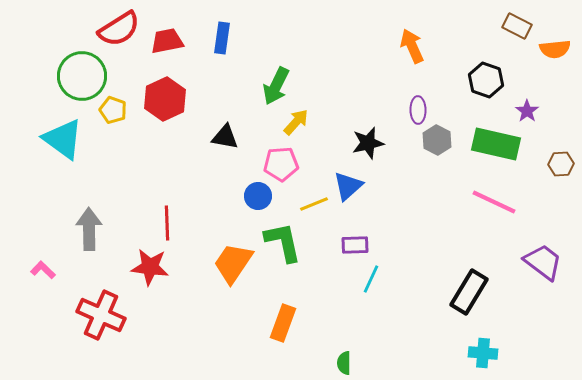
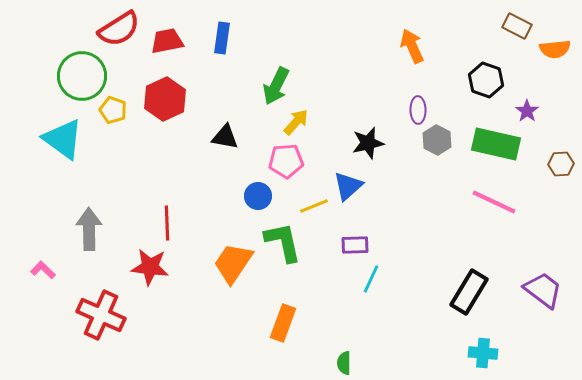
pink pentagon: moved 5 px right, 3 px up
yellow line: moved 2 px down
purple trapezoid: moved 28 px down
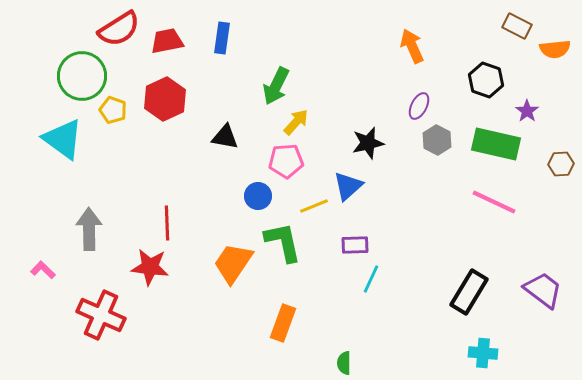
purple ellipse: moved 1 px right, 4 px up; rotated 28 degrees clockwise
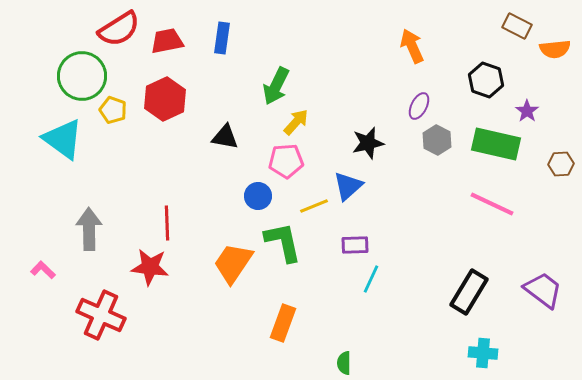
pink line: moved 2 px left, 2 px down
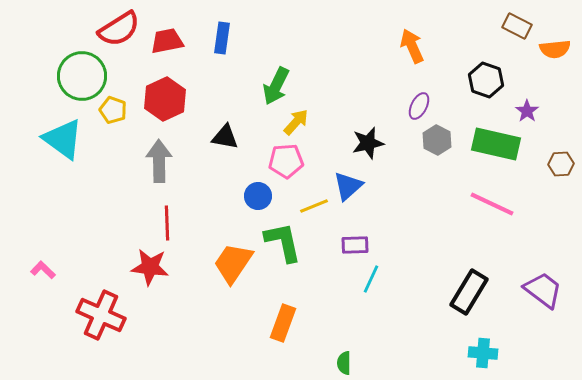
gray arrow: moved 70 px right, 68 px up
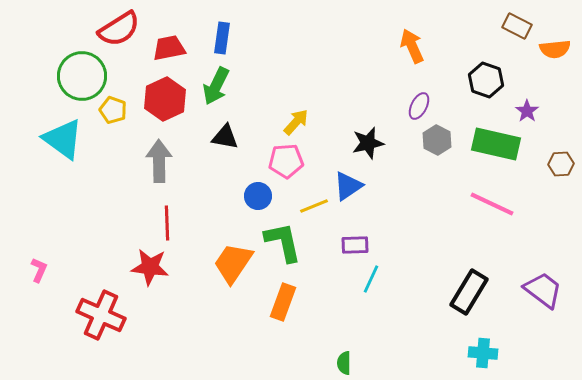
red trapezoid: moved 2 px right, 7 px down
green arrow: moved 60 px left
blue triangle: rotated 8 degrees clockwise
pink L-shape: moved 4 px left; rotated 70 degrees clockwise
orange rectangle: moved 21 px up
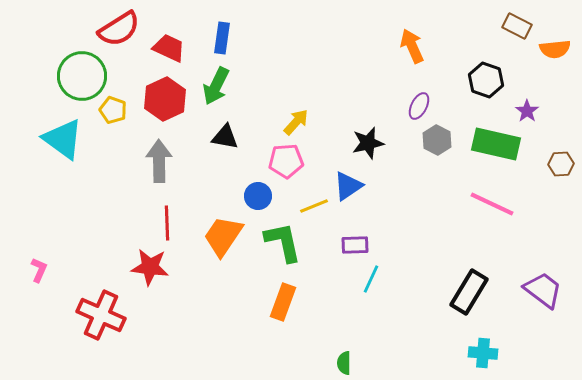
red trapezoid: rotated 36 degrees clockwise
orange trapezoid: moved 10 px left, 27 px up
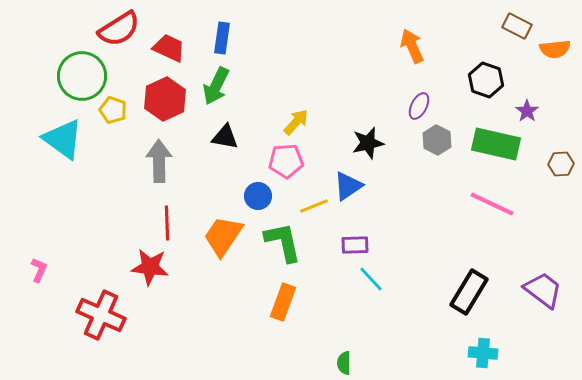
cyan line: rotated 68 degrees counterclockwise
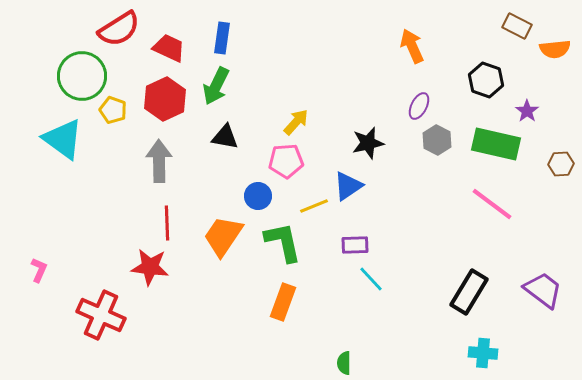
pink line: rotated 12 degrees clockwise
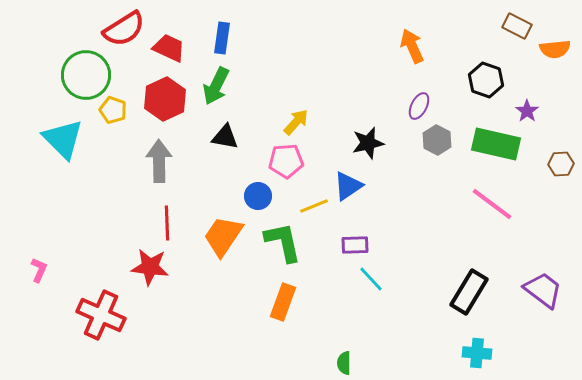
red semicircle: moved 5 px right
green circle: moved 4 px right, 1 px up
cyan triangle: rotated 9 degrees clockwise
cyan cross: moved 6 px left
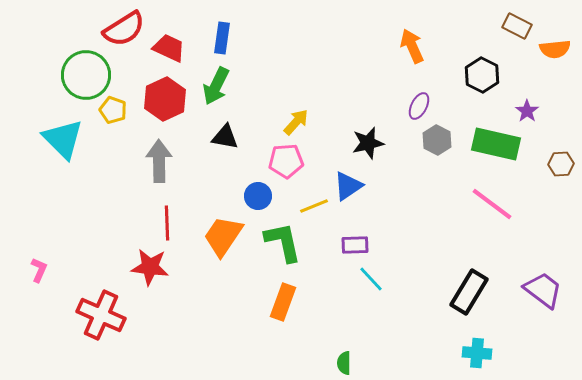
black hexagon: moved 4 px left, 5 px up; rotated 8 degrees clockwise
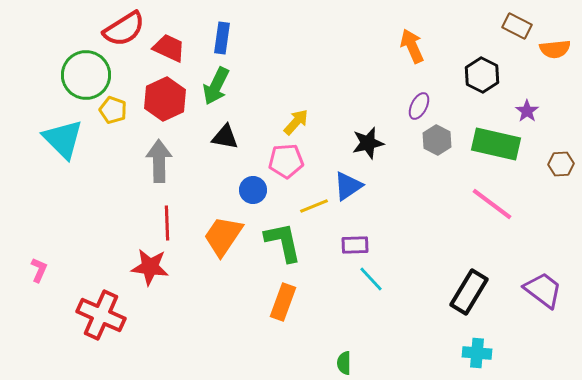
blue circle: moved 5 px left, 6 px up
